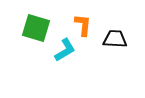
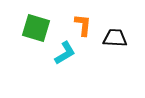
black trapezoid: moved 1 px up
cyan L-shape: moved 3 px down
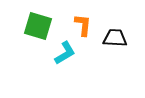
green square: moved 2 px right, 2 px up
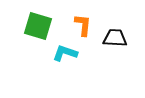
cyan L-shape: rotated 130 degrees counterclockwise
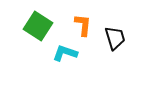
green square: rotated 16 degrees clockwise
black trapezoid: rotated 70 degrees clockwise
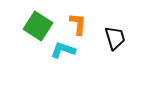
orange L-shape: moved 5 px left, 1 px up
cyan L-shape: moved 2 px left, 3 px up
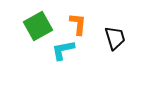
green square: rotated 28 degrees clockwise
cyan L-shape: rotated 30 degrees counterclockwise
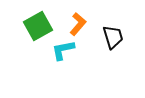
orange L-shape: rotated 35 degrees clockwise
black trapezoid: moved 2 px left, 1 px up
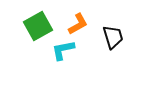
orange L-shape: rotated 20 degrees clockwise
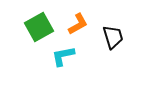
green square: moved 1 px right, 1 px down
cyan L-shape: moved 6 px down
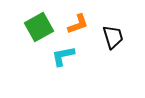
orange L-shape: rotated 10 degrees clockwise
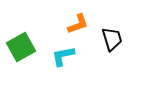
green square: moved 18 px left, 20 px down
black trapezoid: moved 1 px left, 2 px down
